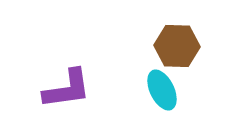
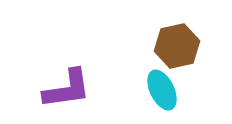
brown hexagon: rotated 15 degrees counterclockwise
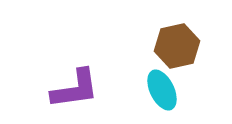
purple L-shape: moved 8 px right
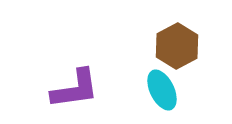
brown hexagon: rotated 15 degrees counterclockwise
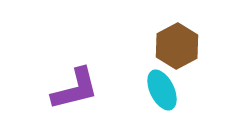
purple L-shape: rotated 6 degrees counterclockwise
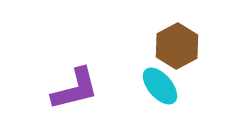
cyan ellipse: moved 2 px left, 4 px up; rotated 15 degrees counterclockwise
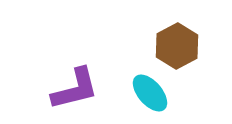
cyan ellipse: moved 10 px left, 7 px down
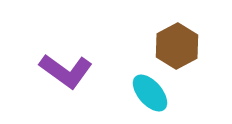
purple L-shape: moved 9 px left, 18 px up; rotated 50 degrees clockwise
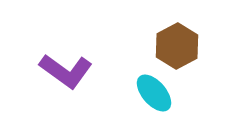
cyan ellipse: moved 4 px right
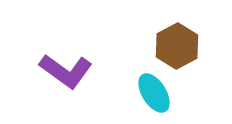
cyan ellipse: rotated 9 degrees clockwise
